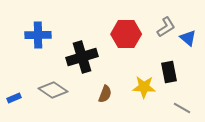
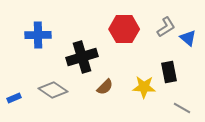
red hexagon: moved 2 px left, 5 px up
brown semicircle: moved 7 px up; rotated 24 degrees clockwise
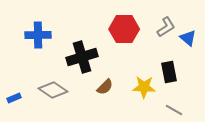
gray line: moved 8 px left, 2 px down
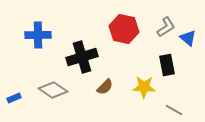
red hexagon: rotated 12 degrees clockwise
black rectangle: moved 2 px left, 7 px up
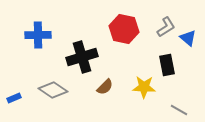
gray line: moved 5 px right
